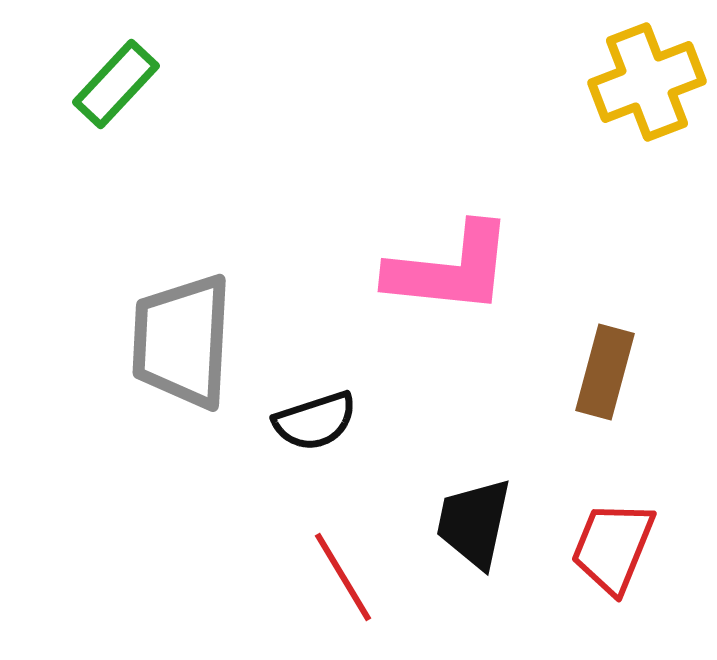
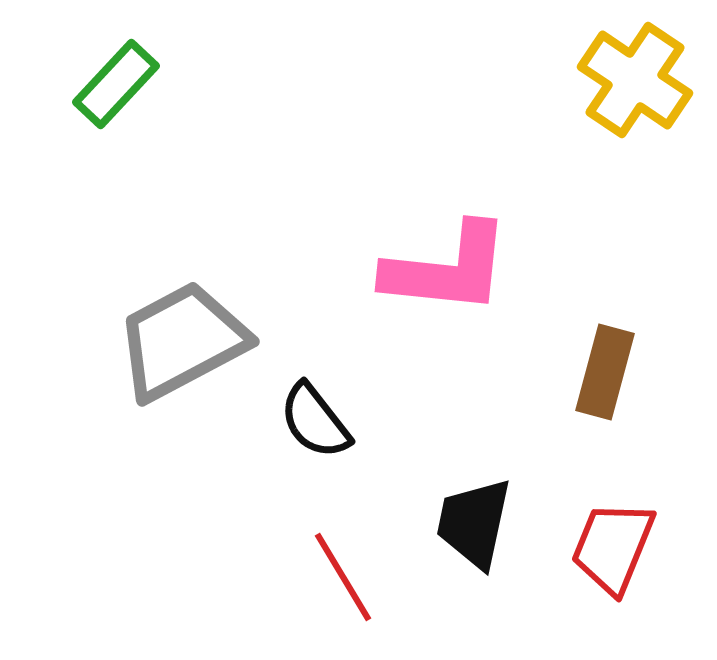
yellow cross: moved 12 px left, 2 px up; rotated 35 degrees counterclockwise
pink L-shape: moved 3 px left
gray trapezoid: rotated 59 degrees clockwise
black semicircle: rotated 70 degrees clockwise
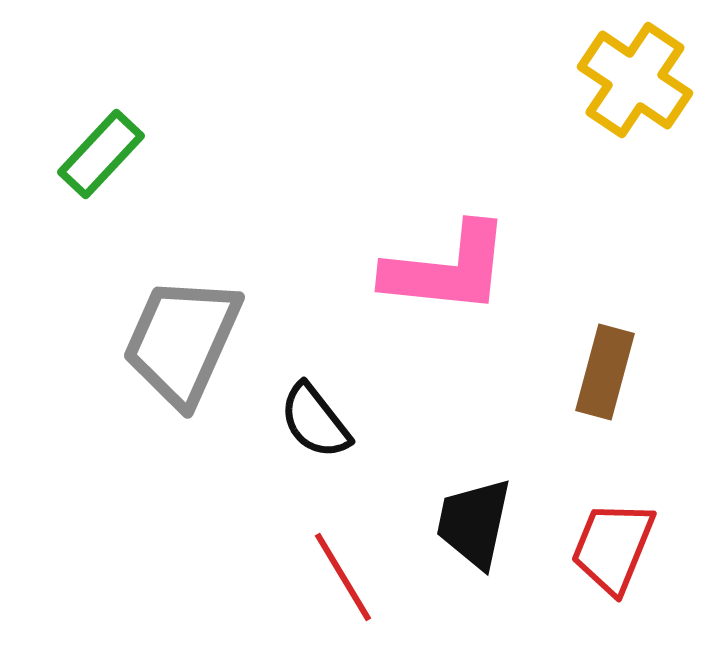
green rectangle: moved 15 px left, 70 px down
gray trapezoid: rotated 38 degrees counterclockwise
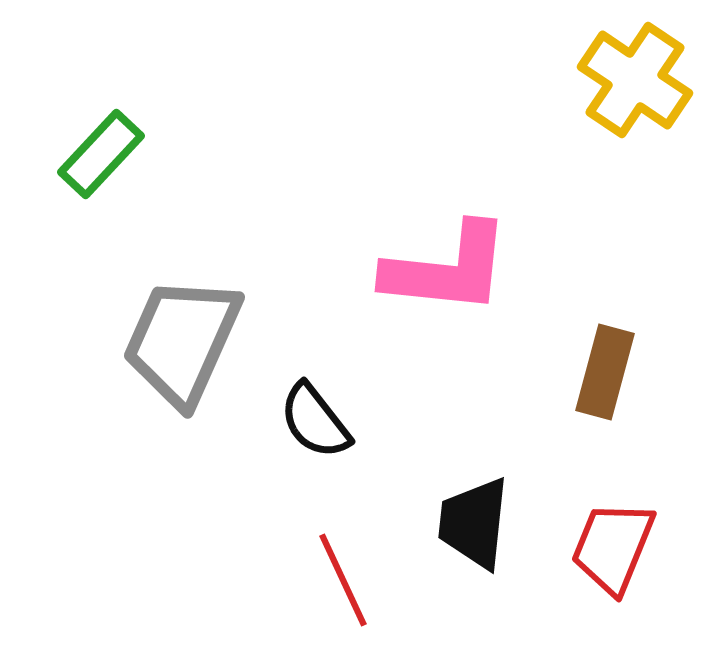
black trapezoid: rotated 6 degrees counterclockwise
red line: moved 3 px down; rotated 6 degrees clockwise
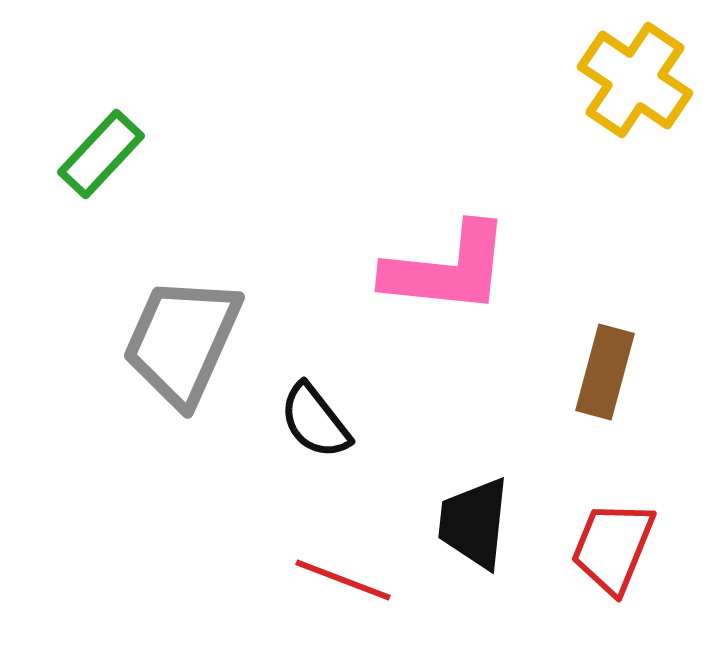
red line: rotated 44 degrees counterclockwise
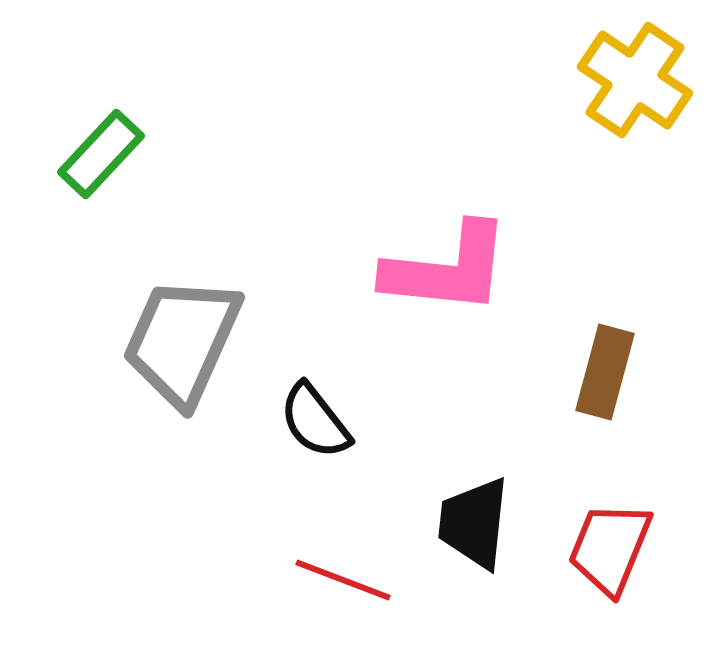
red trapezoid: moved 3 px left, 1 px down
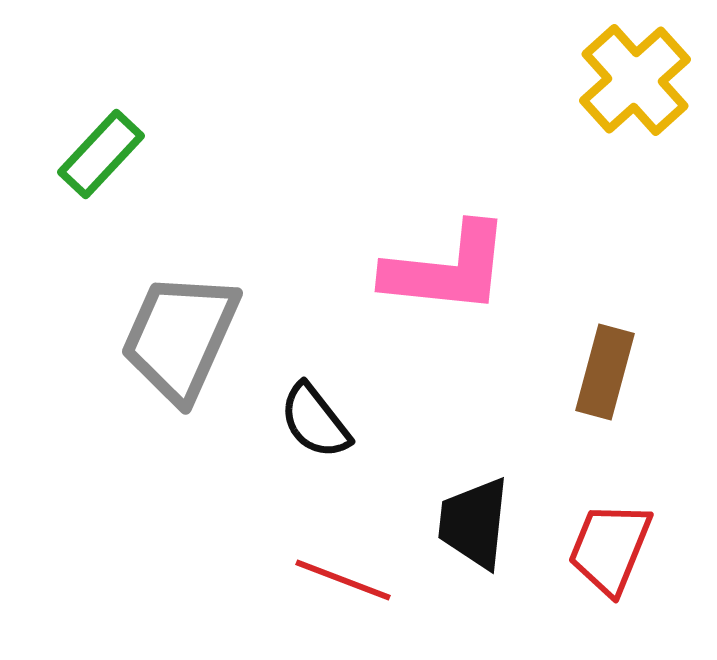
yellow cross: rotated 14 degrees clockwise
gray trapezoid: moved 2 px left, 4 px up
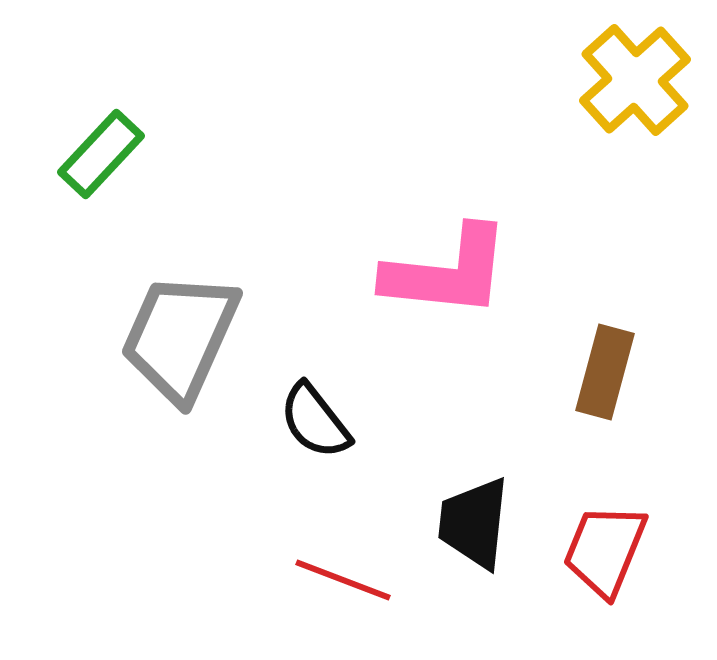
pink L-shape: moved 3 px down
red trapezoid: moved 5 px left, 2 px down
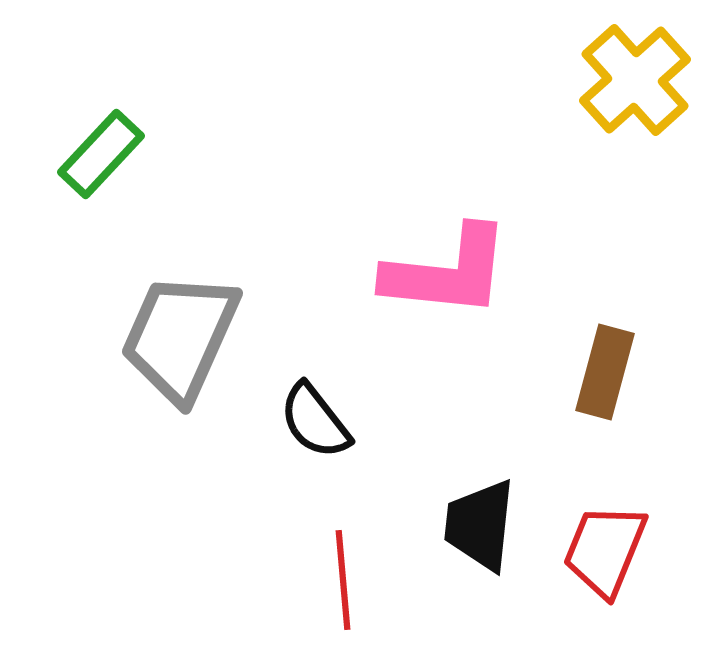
black trapezoid: moved 6 px right, 2 px down
red line: rotated 64 degrees clockwise
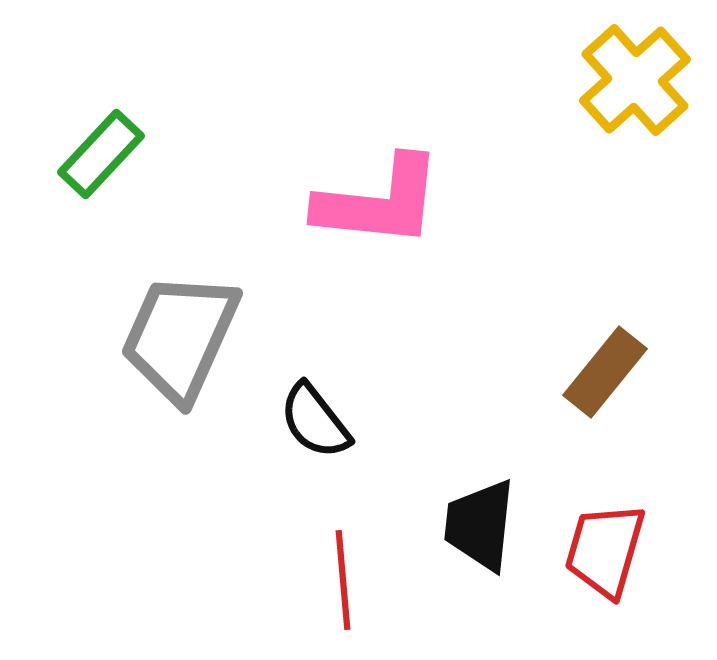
pink L-shape: moved 68 px left, 70 px up
brown rectangle: rotated 24 degrees clockwise
red trapezoid: rotated 6 degrees counterclockwise
